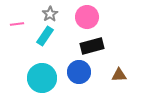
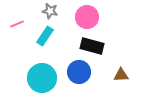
gray star: moved 3 px up; rotated 28 degrees counterclockwise
pink line: rotated 16 degrees counterclockwise
black rectangle: rotated 30 degrees clockwise
brown triangle: moved 2 px right
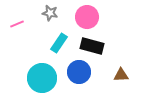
gray star: moved 2 px down
cyan rectangle: moved 14 px right, 7 px down
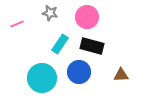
cyan rectangle: moved 1 px right, 1 px down
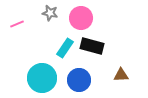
pink circle: moved 6 px left, 1 px down
cyan rectangle: moved 5 px right, 4 px down
blue circle: moved 8 px down
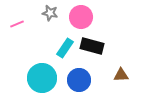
pink circle: moved 1 px up
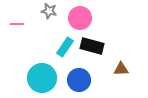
gray star: moved 1 px left, 2 px up
pink circle: moved 1 px left, 1 px down
pink line: rotated 24 degrees clockwise
cyan rectangle: moved 1 px up
brown triangle: moved 6 px up
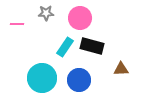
gray star: moved 3 px left, 2 px down; rotated 14 degrees counterclockwise
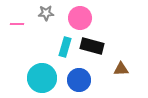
cyan rectangle: rotated 18 degrees counterclockwise
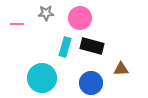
blue circle: moved 12 px right, 3 px down
